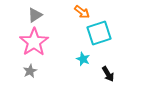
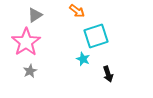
orange arrow: moved 5 px left, 1 px up
cyan square: moved 3 px left, 3 px down
pink star: moved 8 px left
black arrow: rotated 14 degrees clockwise
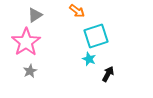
cyan star: moved 6 px right
black arrow: rotated 133 degrees counterclockwise
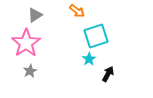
pink star: moved 1 px down
cyan star: rotated 16 degrees clockwise
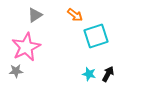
orange arrow: moved 2 px left, 4 px down
pink star: moved 4 px down; rotated 8 degrees clockwise
cyan star: moved 15 px down; rotated 24 degrees counterclockwise
gray star: moved 14 px left; rotated 24 degrees clockwise
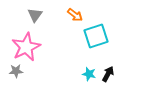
gray triangle: rotated 21 degrees counterclockwise
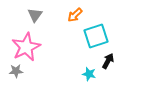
orange arrow: rotated 98 degrees clockwise
black arrow: moved 13 px up
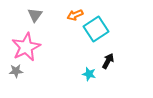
orange arrow: rotated 21 degrees clockwise
cyan square: moved 7 px up; rotated 15 degrees counterclockwise
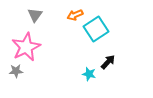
black arrow: moved 1 px down; rotated 14 degrees clockwise
